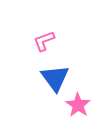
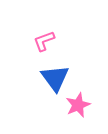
pink star: rotated 15 degrees clockwise
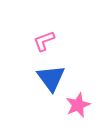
blue triangle: moved 4 px left
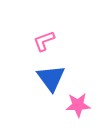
pink star: rotated 20 degrees clockwise
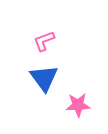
blue triangle: moved 7 px left
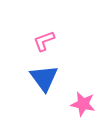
pink star: moved 5 px right, 1 px up; rotated 15 degrees clockwise
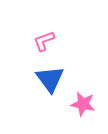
blue triangle: moved 6 px right, 1 px down
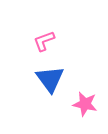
pink star: moved 2 px right
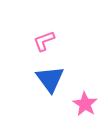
pink star: rotated 20 degrees clockwise
